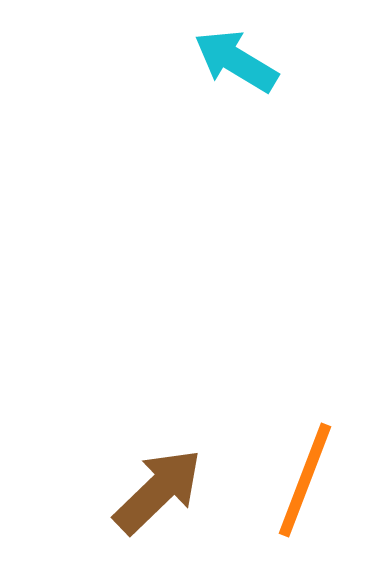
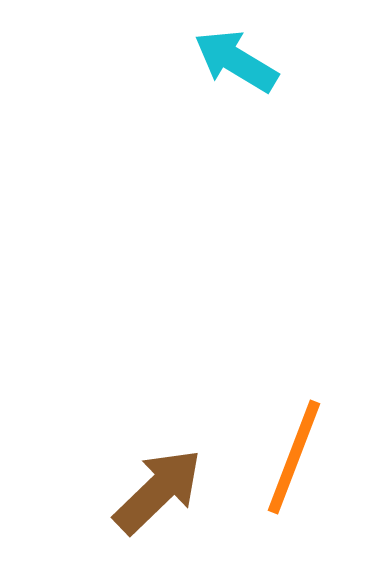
orange line: moved 11 px left, 23 px up
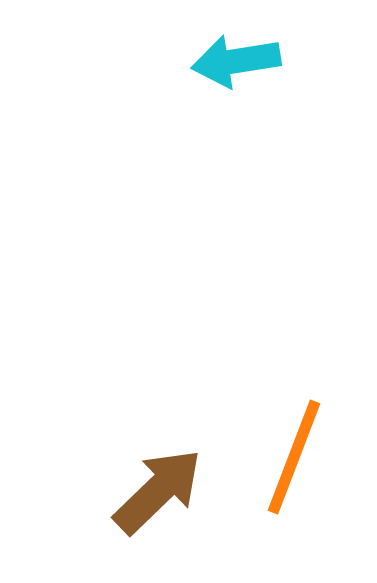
cyan arrow: rotated 40 degrees counterclockwise
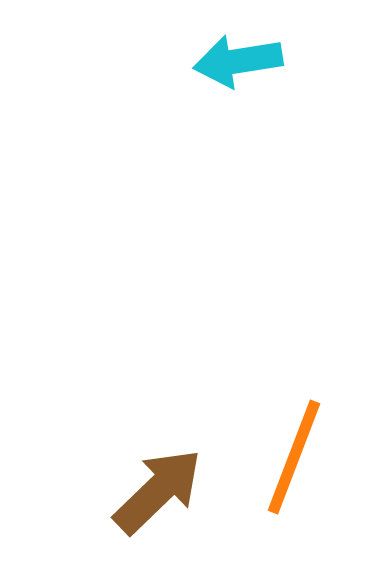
cyan arrow: moved 2 px right
